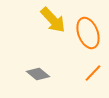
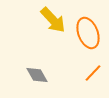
gray diamond: moved 1 px left, 1 px down; rotated 20 degrees clockwise
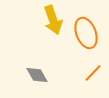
yellow arrow: rotated 24 degrees clockwise
orange ellipse: moved 2 px left
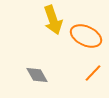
orange ellipse: moved 3 px down; rotated 44 degrees counterclockwise
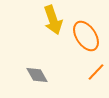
orange ellipse: rotated 32 degrees clockwise
orange line: moved 3 px right, 1 px up
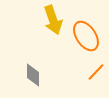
gray diamond: moved 4 px left; rotated 30 degrees clockwise
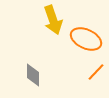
orange ellipse: moved 3 px down; rotated 32 degrees counterclockwise
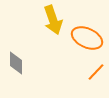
orange ellipse: moved 1 px right, 1 px up
gray diamond: moved 17 px left, 12 px up
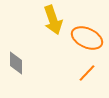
orange line: moved 9 px left, 1 px down
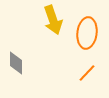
orange ellipse: moved 5 px up; rotated 72 degrees clockwise
